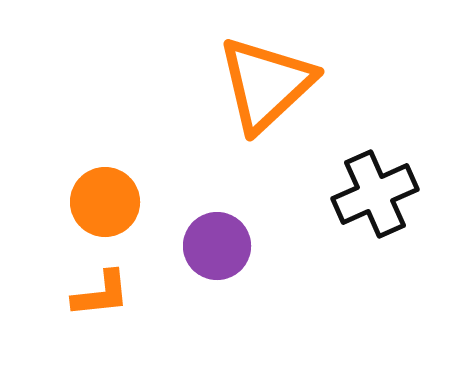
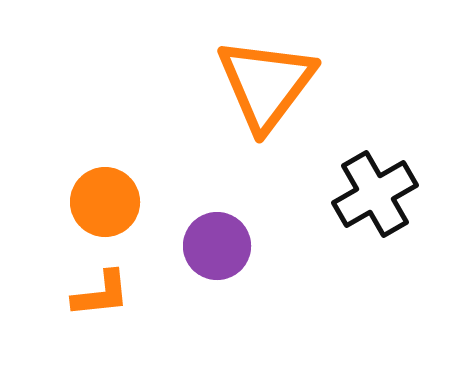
orange triangle: rotated 10 degrees counterclockwise
black cross: rotated 6 degrees counterclockwise
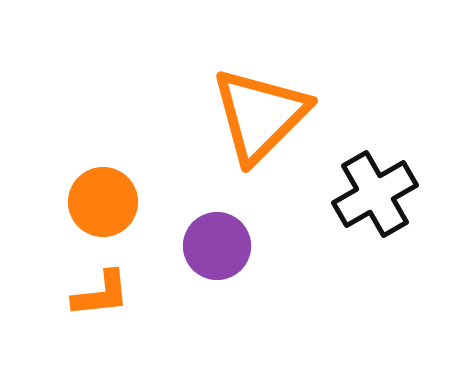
orange triangle: moved 6 px left, 31 px down; rotated 8 degrees clockwise
orange circle: moved 2 px left
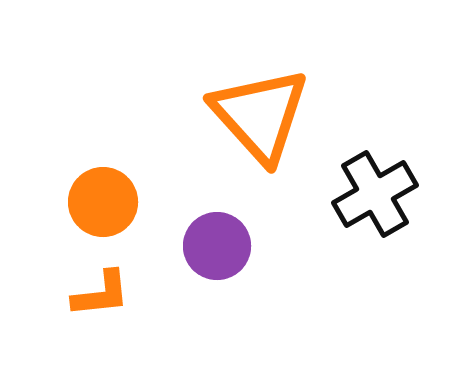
orange triangle: rotated 27 degrees counterclockwise
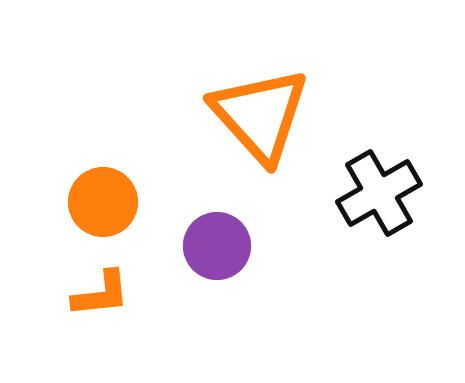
black cross: moved 4 px right, 1 px up
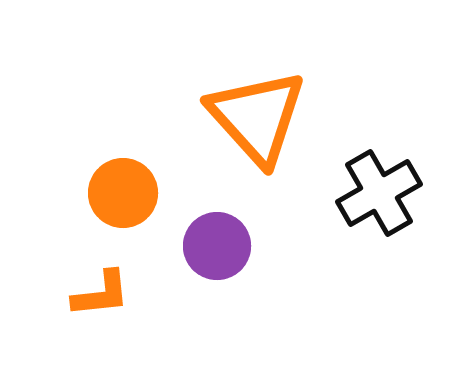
orange triangle: moved 3 px left, 2 px down
orange circle: moved 20 px right, 9 px up
